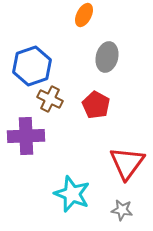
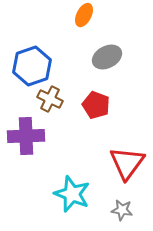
gray ellipse: rotated 48 degrees clockwise
red pentagon: rotated 8 degrees counterclockwise
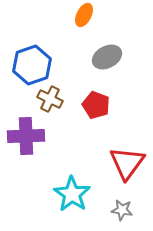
blue hexagon: moved 1 px up
cyan star: rotated 12 degrees clockwise
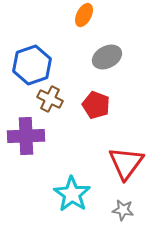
red triangle: moved 1 px left
gray star: moved 1 px right
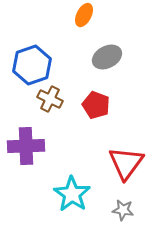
purple cross: moved 10 px down
